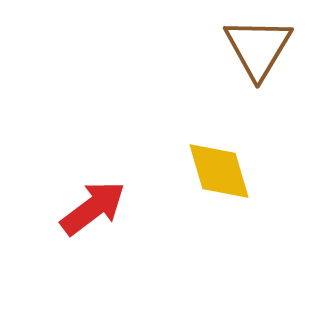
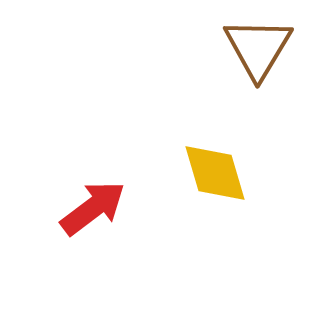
yellow diamond: moved 4 px left, 2 px down
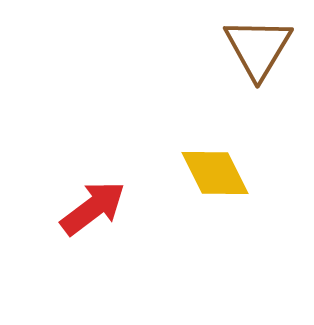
yellow diamond: rotated 10 degrees counterclockwise
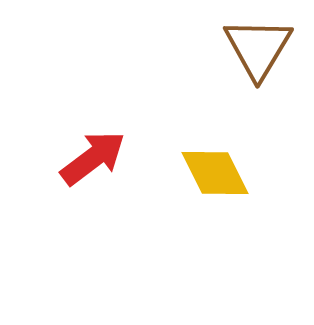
red arrow: moved 50 px up
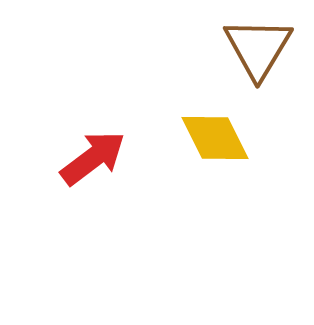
yellow diamond: moved 35 px up
